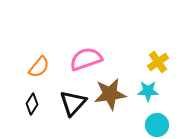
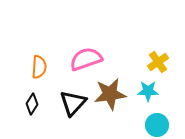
orange semicircle: rotated 35 degrees counterclockwise
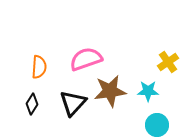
yellow cross: moved 10 px right
brown star: moved 3 px up
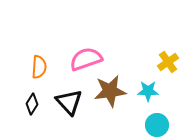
black triangle: moved 4 px left, 1 px up; rotated 24 degrees counterclockwise
